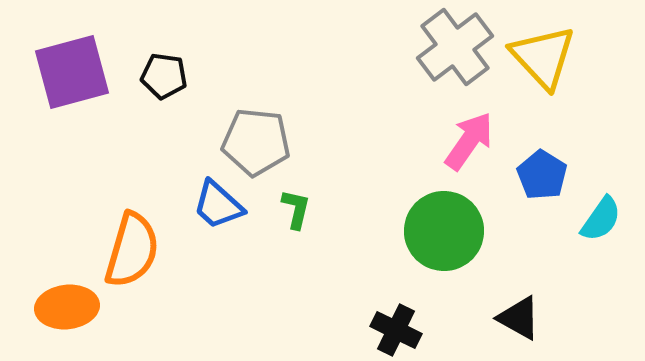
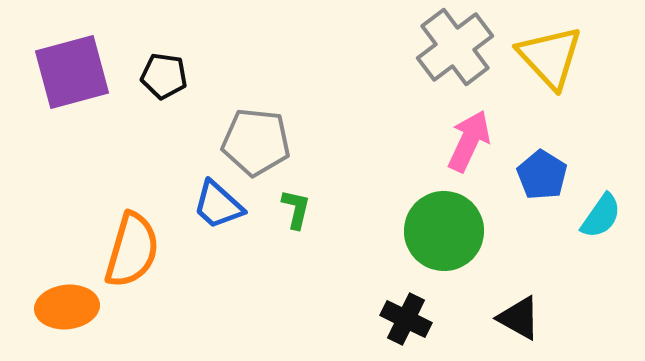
yellow triangle: moved 7 px right
pink arrow: rotated 10 degrees counterclockwise
cyan semicircle: moved 3 px up
black cross: moved 10 px right, 11 px up
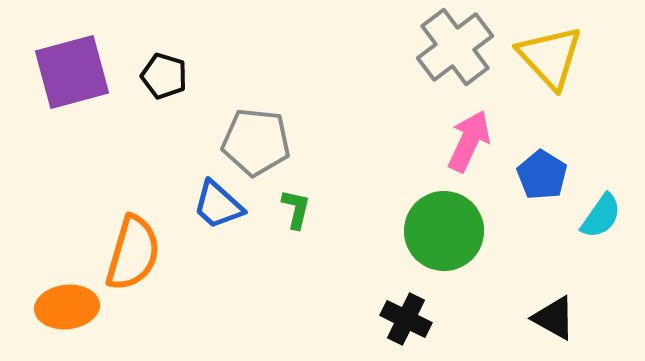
black pentagon: rotated 9 degrees clockwise
orange semicircle: moved 1 px right, 3 px down
black triangle: moved 35 px right
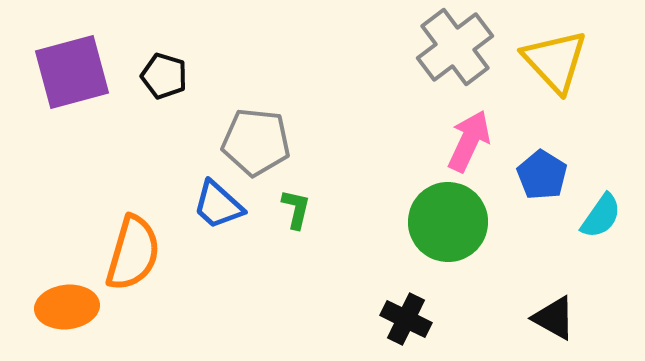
yellow triangle: moved 5 px right, 4 px down
green circle: moved 4 px right, 9 px up
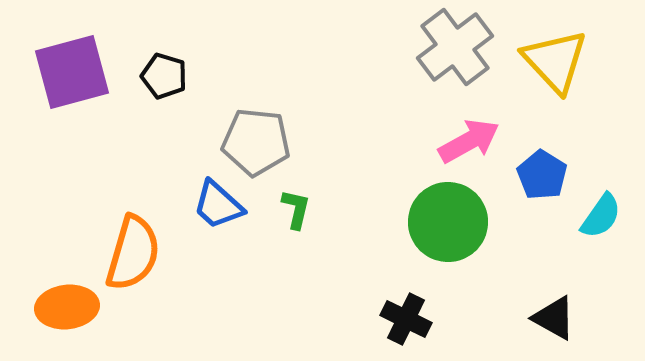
pink arrow: rotated 36 degrees clockwise
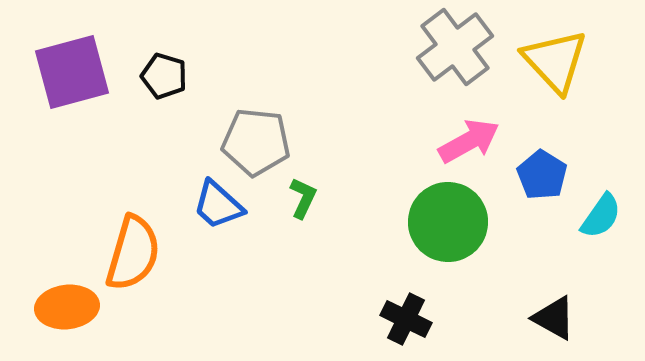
green L-shape: moved 7 px right, 11 px up; rotated 12 degrees clockwise
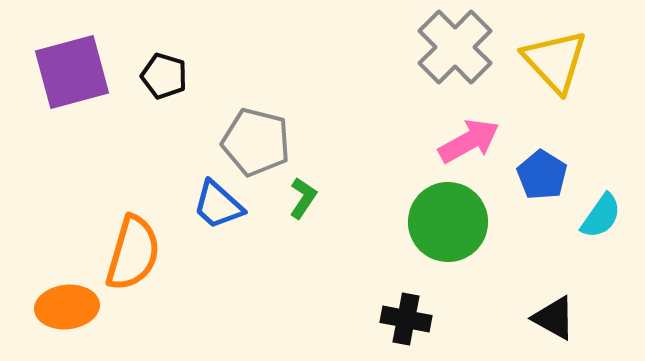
gray cross: rotated 8 degrees counterclockwise
gray pentagon: rotated 8 degrees clockwise
green L-shape: rotated 9 degrees clockwise
black cross: rotated 15 degrees counterclockwise
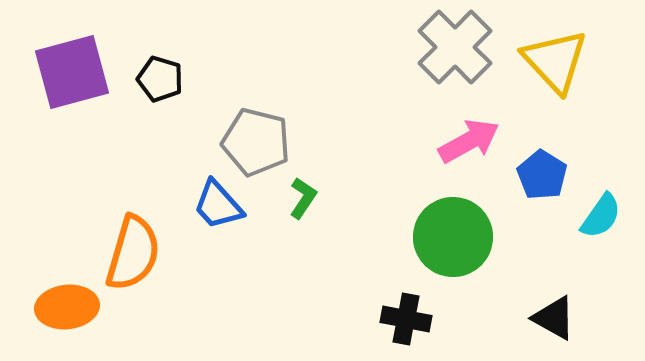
black pentagon: moved 4 px left, 3 px down
blue trapezoid: rotated 6 degrees clockwise
green circle: moved 5 px right, 15 px down
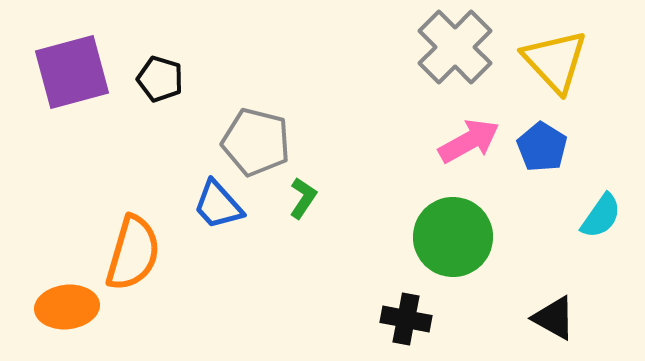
blue pentagon: moved 28 px up
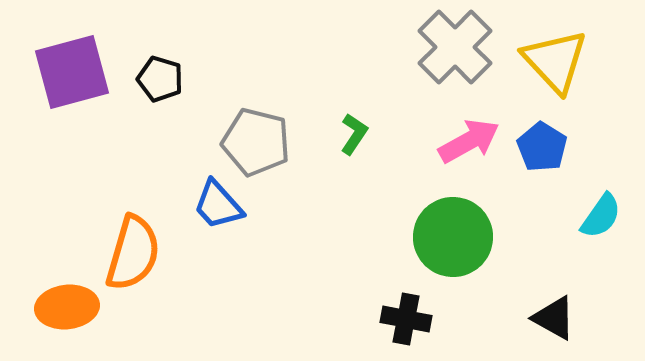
green L-shape: moved 51 px right, 64 px up
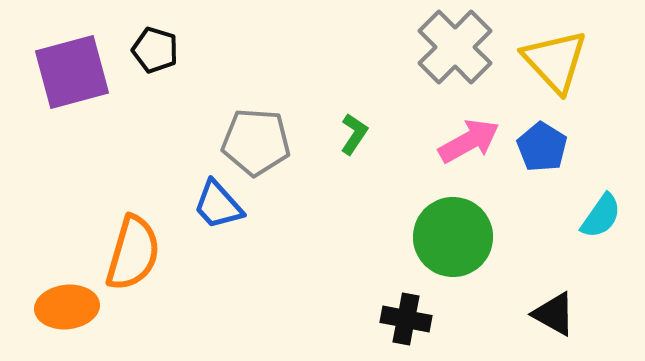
black pentagon: moved 5 px left, 29 px up
gray pentagon: rotated 10 degrees counterclockwise
black triangle: moved 4 px up
